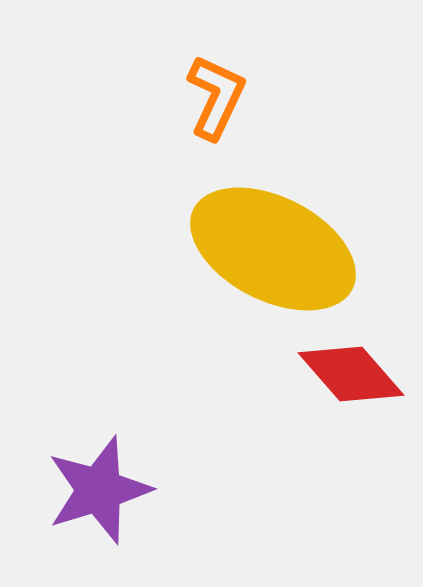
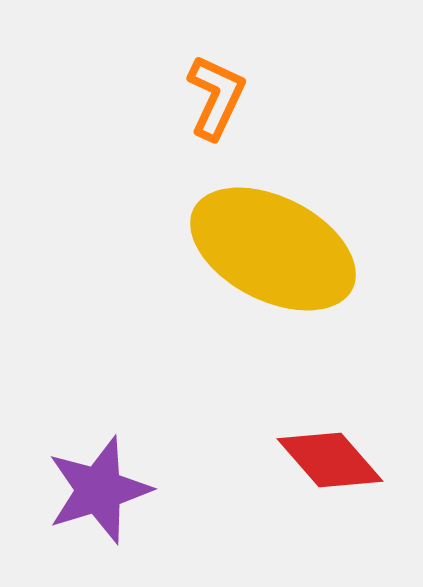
red diamond: moved 21 px left, 86 px down
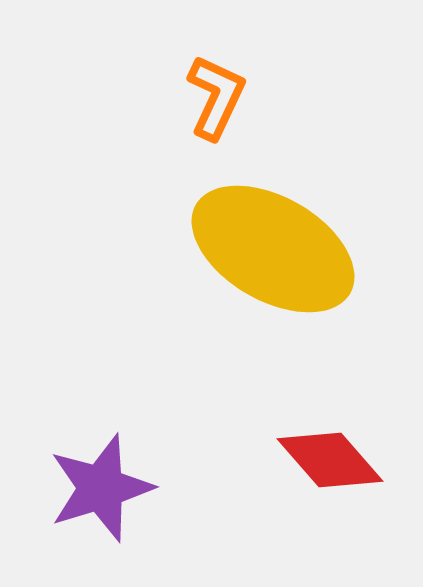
yellow ellipse: rotated 3 degrees clockwise
purple star: moved 2 px right, 2 px up
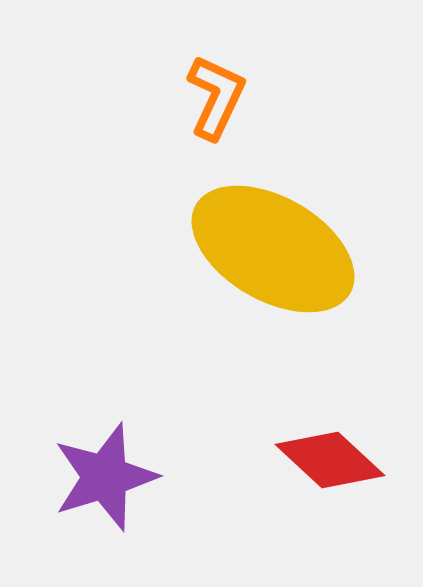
red diamond: rotated 6 degrees counterclockwise
purple star: moved 4 px right, 11 px up
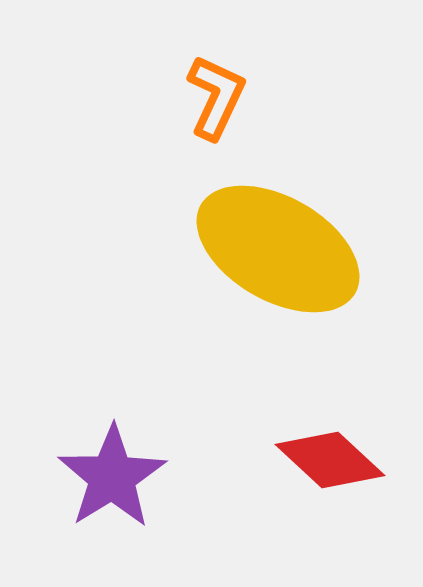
yellow ellipse: moved 5 px right
purple star: moved 7 px right; rotated 15 degrees counterclockwise
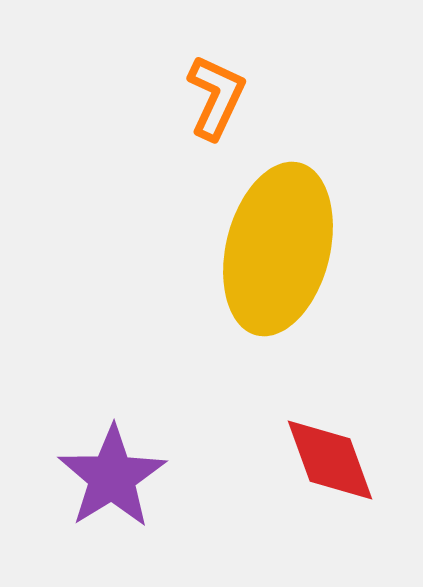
yellow ellipse: rotated 74 degrees clockwise
red diamond: rotated 27 degrees clockwise
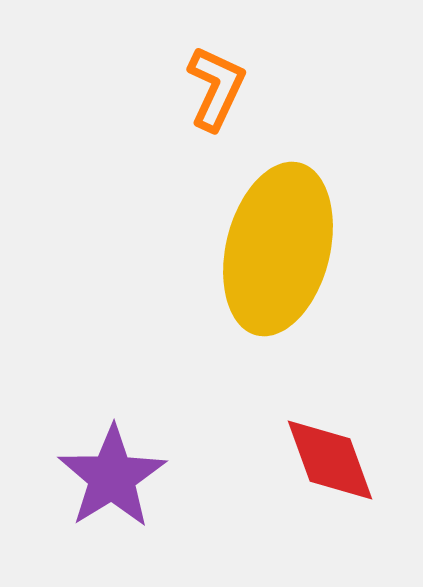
orange L-shape: moved 9 px up
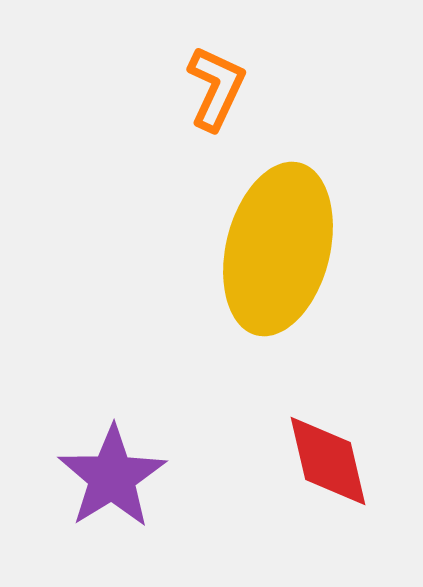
red diamond: moved 2 px left, 1 px down; rotated 7 degrees clockwise
